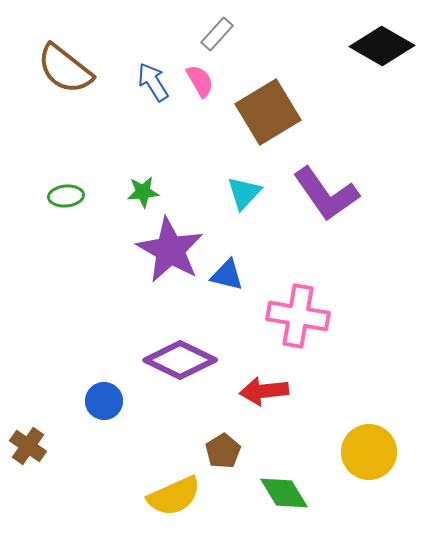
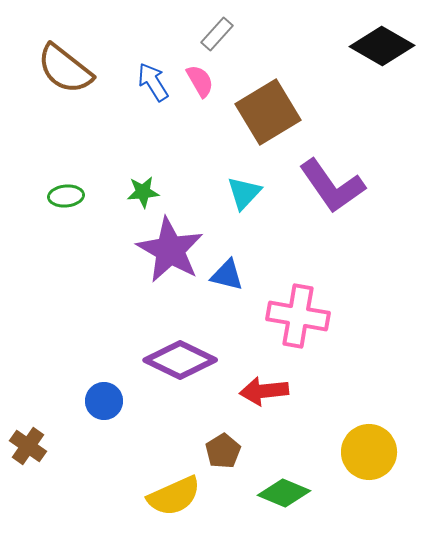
purple L-shape: moved 6 px right, 8 px up
green diamond: rotated 36 degrees counterclockwise
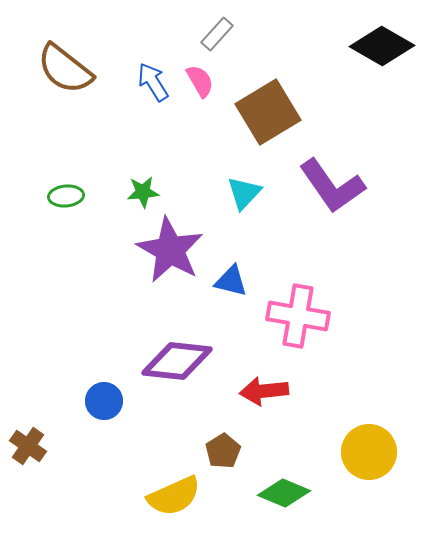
blue triangle: moved 4 px right, 6 px down
purple diamond: moved 3 px left, 1 px down; rotated 20 degrees counterclockwise
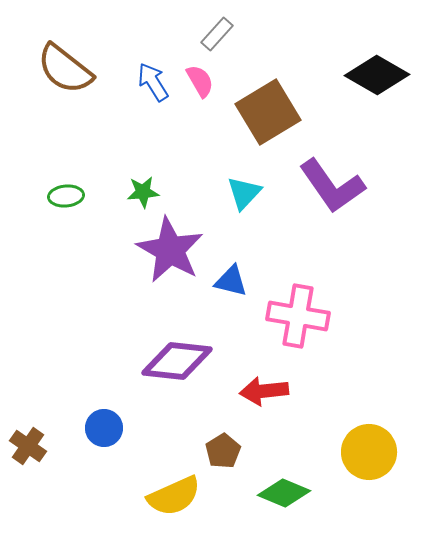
black diamond: moved 5 px left, 29 px down
blue circle: moved 27 px down
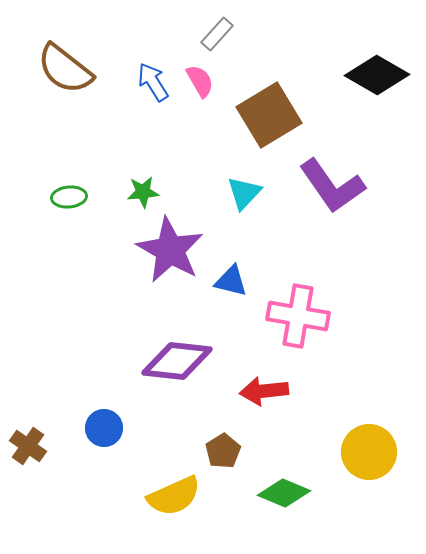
brown square: moved 1 px right, 3 px down
green ellipse: moved 3 px right, 1 px down
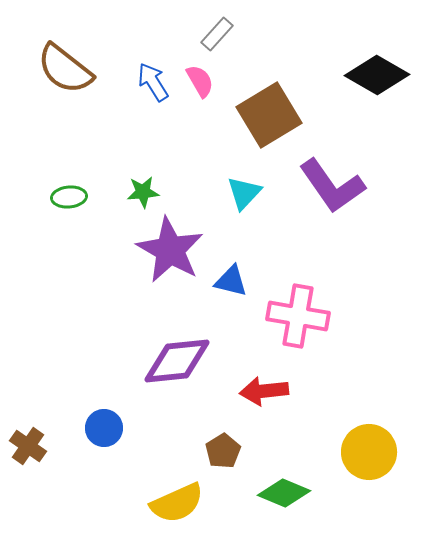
purple diamond: rotated 12 degrees counterclockwise
yellow semicircle: moved 3 px right, 7 px down
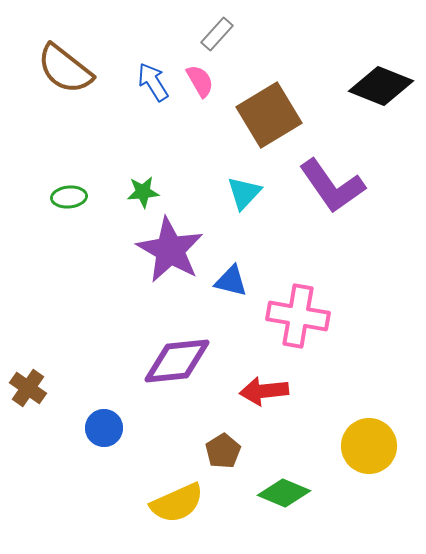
black diamond: moved 4 px right, 11 px down; rotated 8 degrees counterclockwise
brown cross: moved 58 px up
yellow circle: moved 6 px up
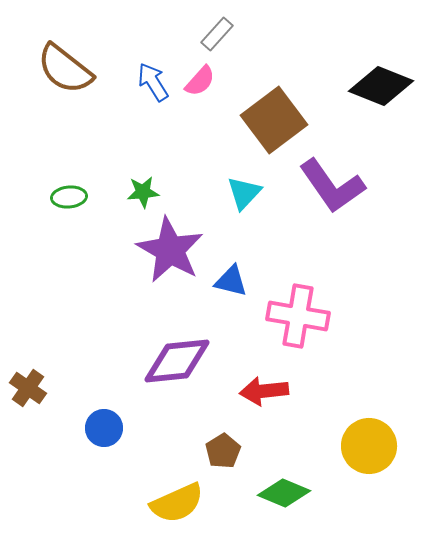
pink semicircle: rotated 72 degrees clockwise
brown square: moved 5 px right, 5 px down; rotated 6 degrees counterclockwise
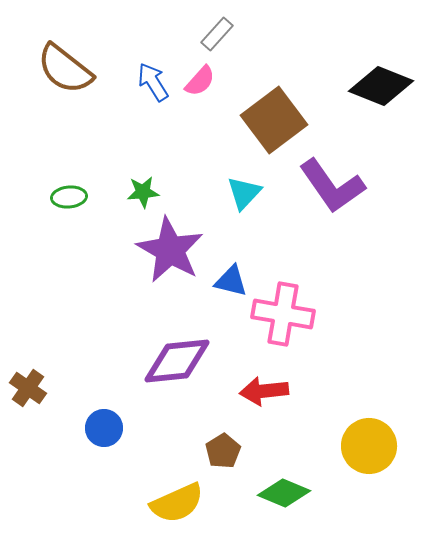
pink cross: moved 15 px left, 2 px up
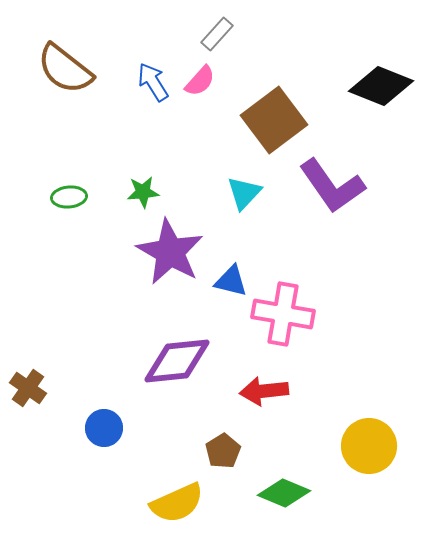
purple star: moved 2 px down
